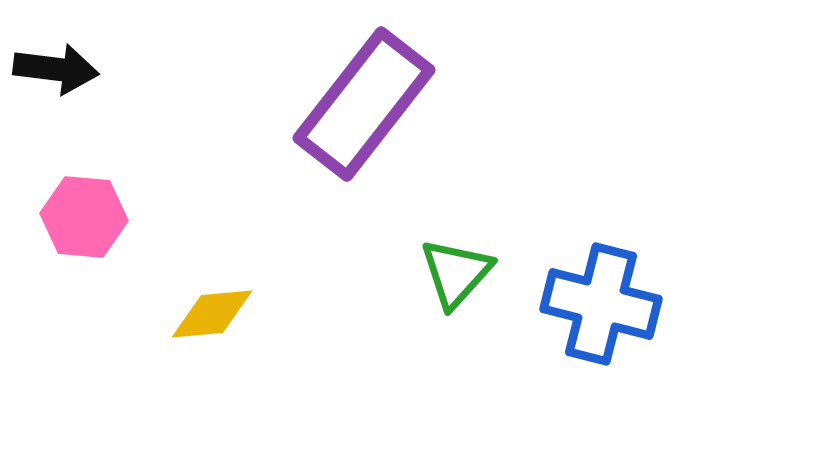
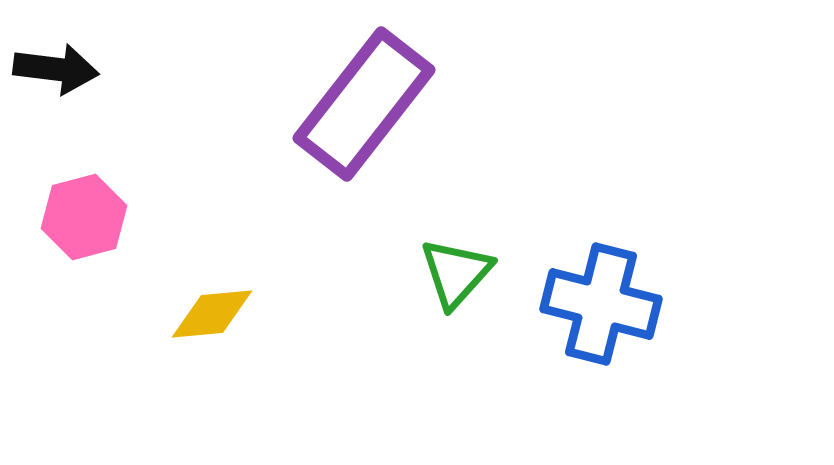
pink hexagon: rotated 20 degrees counterclockwise
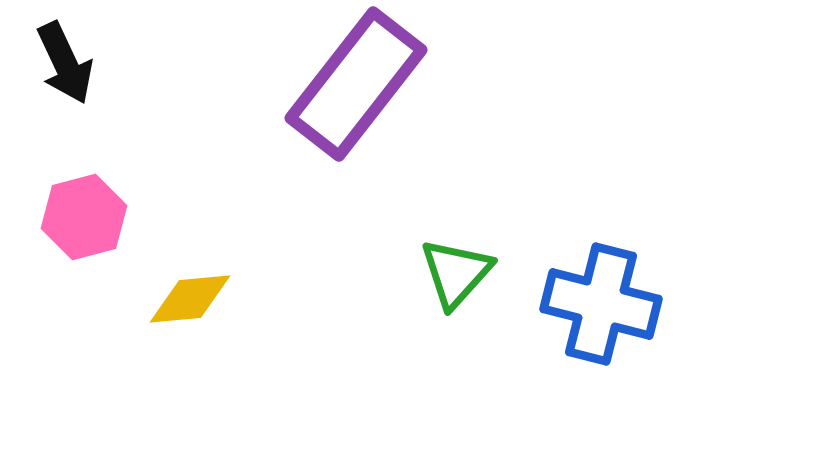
black arrow: moved 9 px right, 6 px up; rotated 58 degrees clockwise
purple rectangle: moved 8 px left, 20 px up
yellow diamond: moved 22 px left, 15 px up
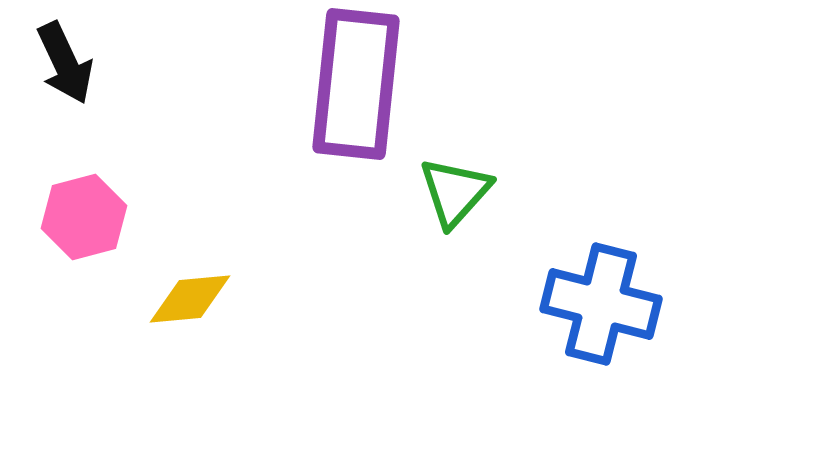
purple rectangle: rotated 32 degrees counterclockwise
green triangle: moved 1 px left, 81 px up
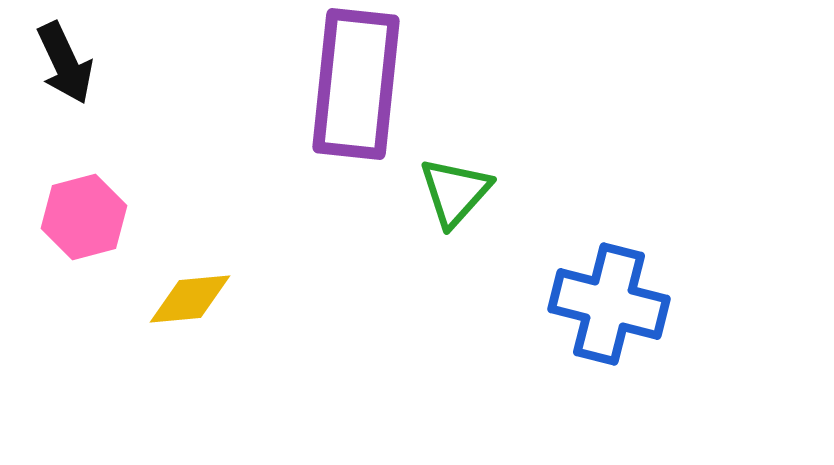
blue cross: moved 8 px right
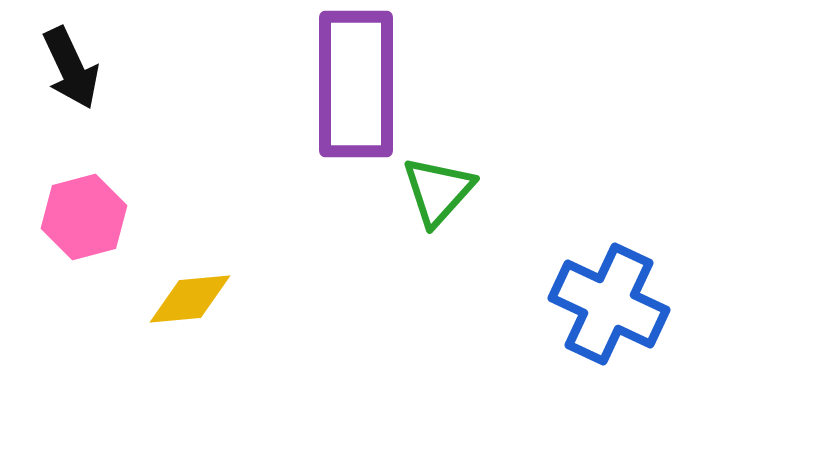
black arrow: moved 6 px right, 5 px down
purple rectangle: rotated 6 degrees counterclockwise
green triangle: moved 17 px left, 1 px up
blue cross: rotated 11 degrees clockwise
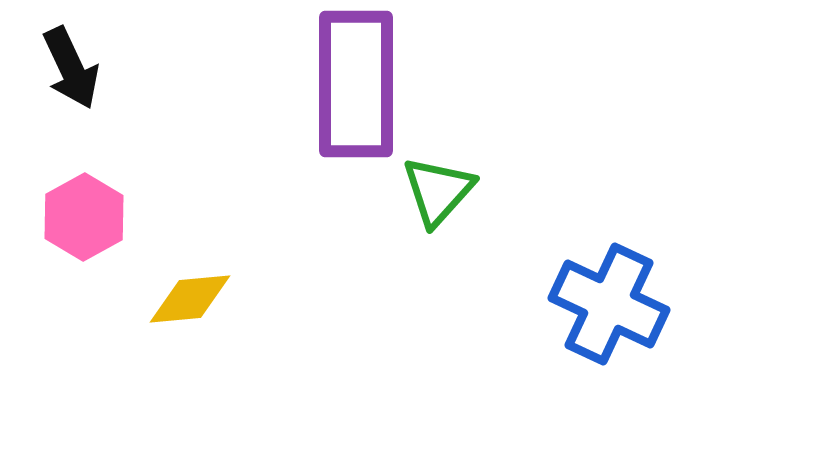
pink hexagon: rotated 14 degrees counterclockwise
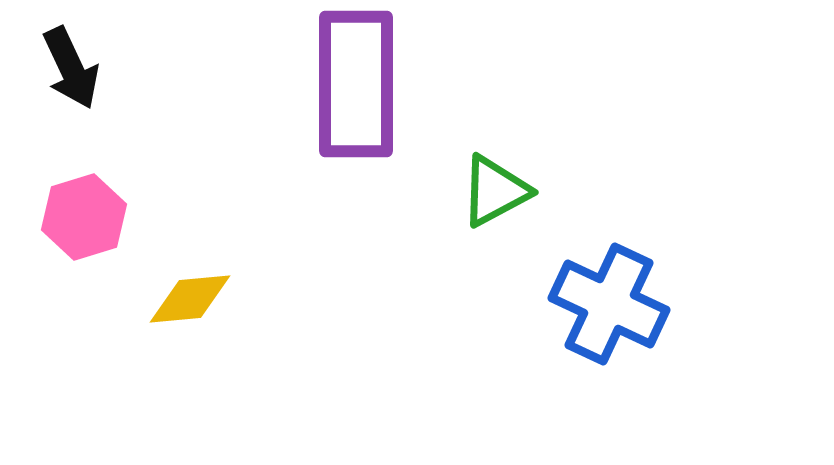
green triangle: moved 57 px right; rotated 20 degrees clockwise
pink hexagon: rotated 12 degrees clockwise
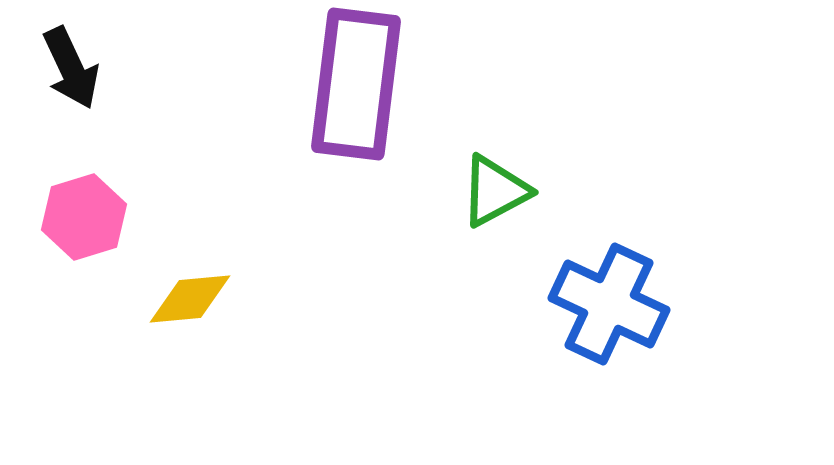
purple rectangle: rotated 7 degrees clockwise
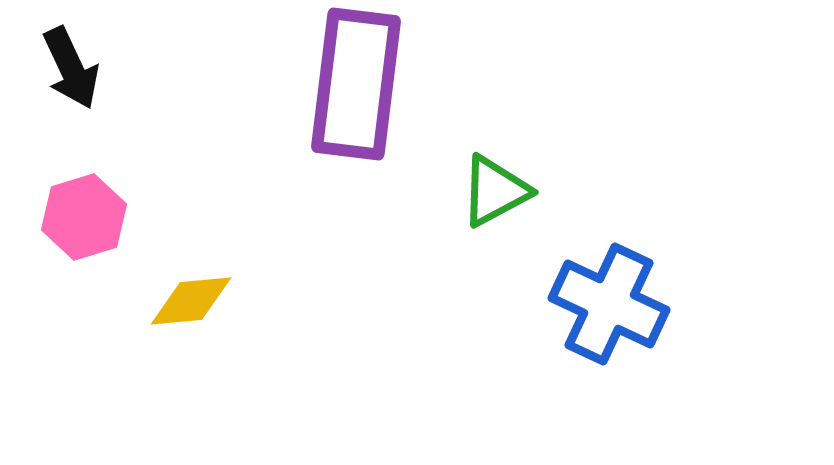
yellow diamond: moved 1 px right, 2 px down
